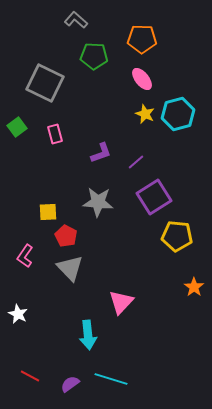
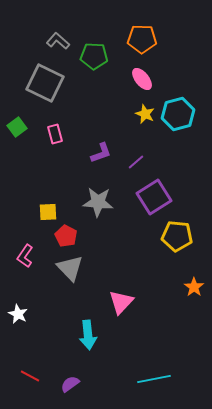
gray L-shape: moved 18 px left, 21 px down
cyan line: moved 43 px right; rotated 28 degrees counterclockwise
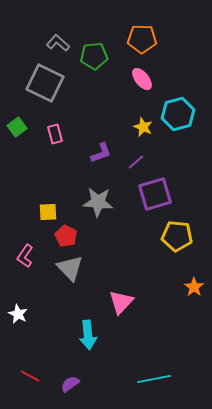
gray L-shape: moved 2 px down
green pentagon: rotated 8 degrees counterclockwise
yellow star: moved 2 px left, 13 px down
purple square: moved 1 px right, 3 px up; rotated 16 degrees clockwise
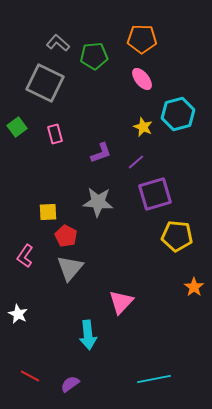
gray triangle: rotated 24 degrees clockwise
